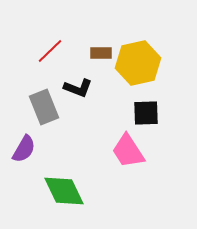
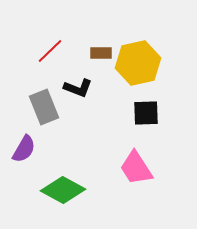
pink trapezoid: moved 8 px right, 17 px down
green diamond: moved 1 px left, 1 px up; rotated 36 degrees counterclockwise
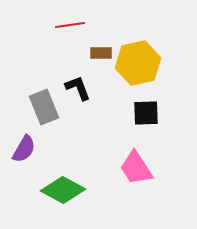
red line: moved 20 px right, 26 px up; rotated 36 degrees clockwise
black L-shape: rotated 132 degrees counterclockwise
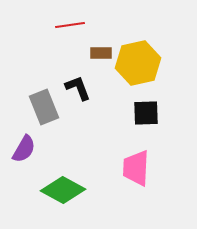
pink trapezoid: rotated 36 degrees clockwise
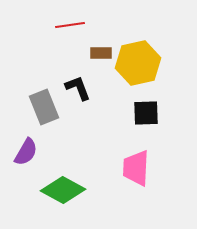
purple semicircle: moved 2 px right, 3 px down
